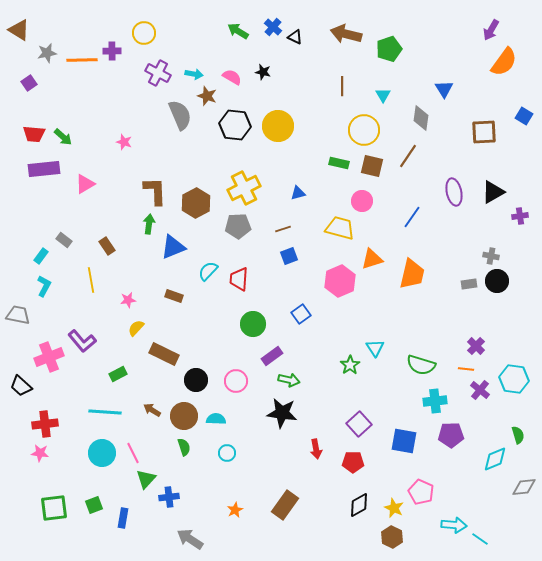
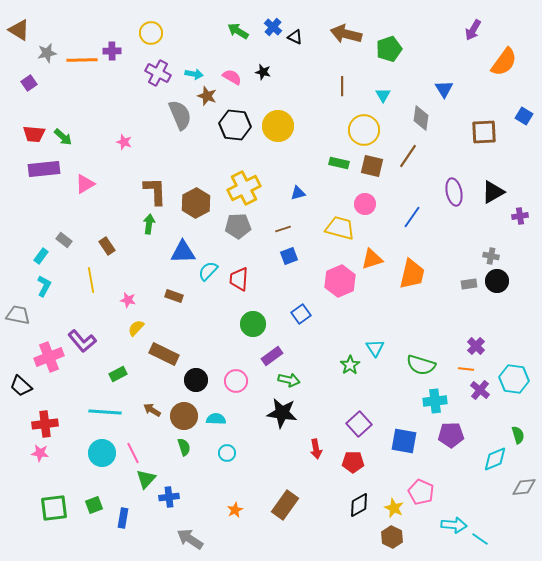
purple arrow at (491, 30): moved 18 px left
yellow circle at (144, 33): moved 7 px right
pink circle at (362, 201): moved 3 px right, 3 px down
blue triangle at (173, 247): moved 10 px right, 5 px down; rotated 20 degrees clockwise
pink star at (128, 300): rotated 21 degrees clockwise
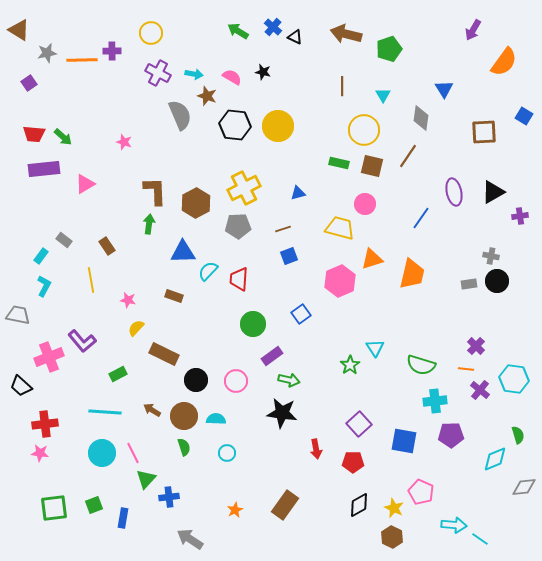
blue line at (412, 217): moved 9 px right, 1 px down
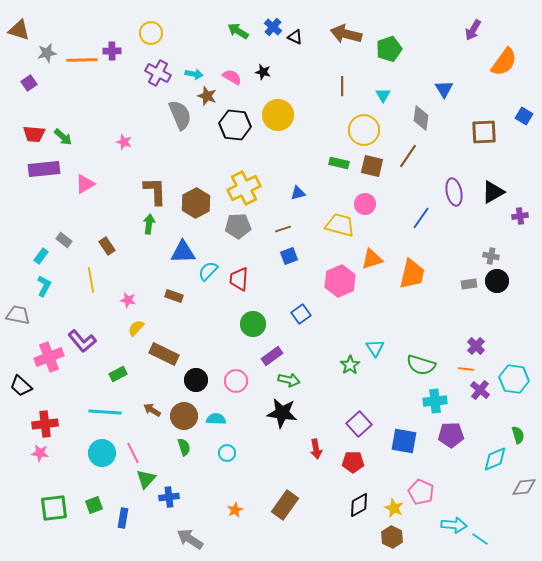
brown triangle at (19, 30): rotated 15 degrees counterclockwise
yellow circle at (278, 126): moved 11 px up
yellow trapezoid at (340, 228): moved 3 px up
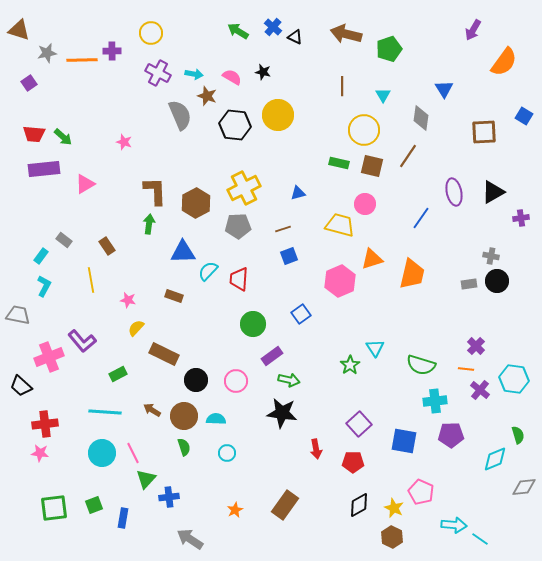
purple cross at (520, 216): moved 1 px right, 2 px down
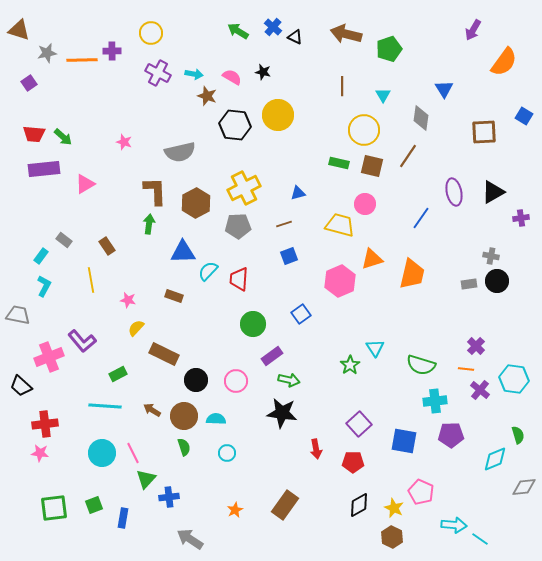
gray semicircle at (180, 115): moved 37 px down; rotated 100 degrees clockwise
brown line at (283, 229): moved 1 px right, 5 px up
cyan line at (105, 412): moved 6 px up
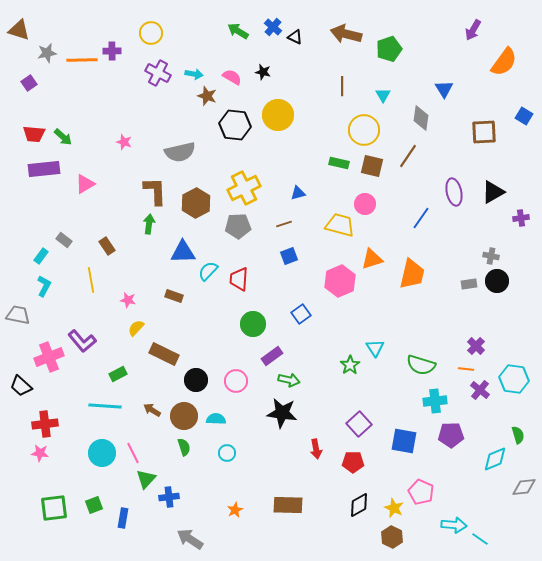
brown rectangle at (285, 505): moved 3 px right; rotated 56 degrees clockwise
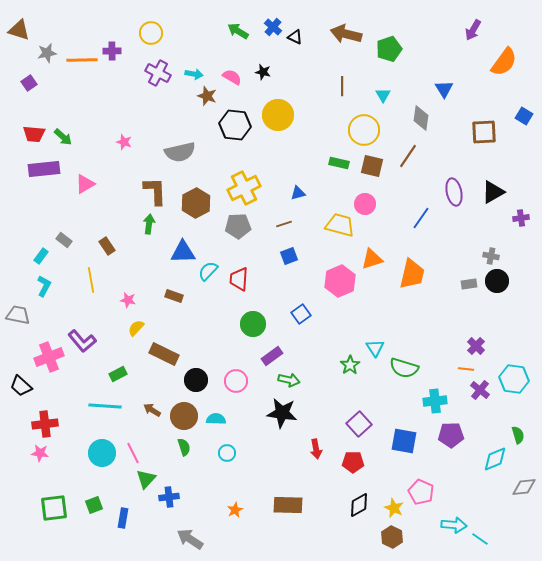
green semicircle at (421, 365): moved 17 px left, 3 px down
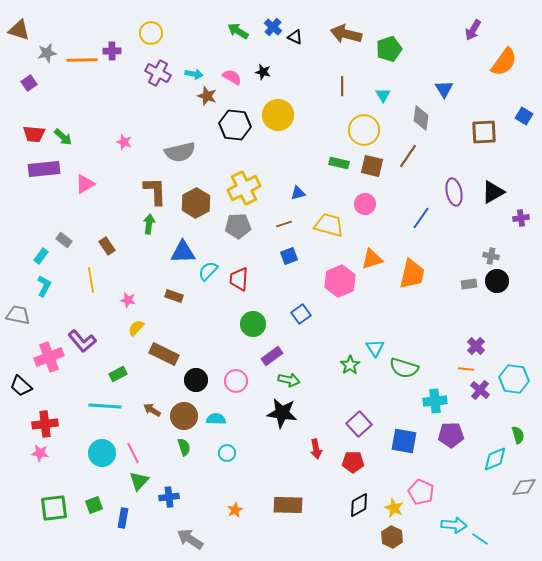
yellow trapezoid at (340, 225): moved 11 px left
green triangle at (146, 479): moved 7 px left, 2 px down
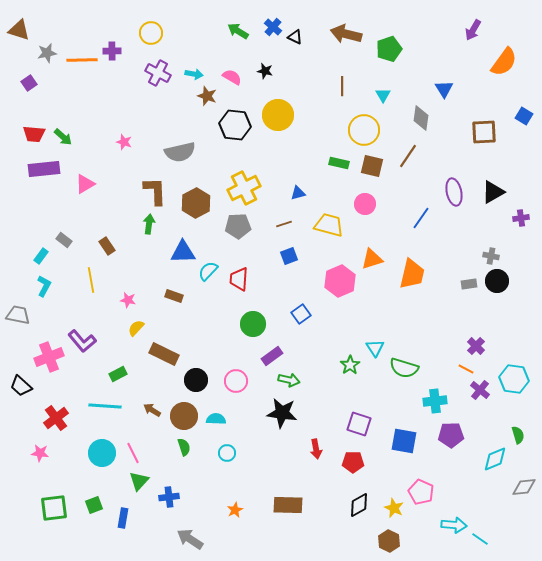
black star at (263, 72): moved 2 px right, 1 px up
orange line at (466, 369): rotated 21 degrees clockwise
red cross at (45, 424): moved 11 px right, 6 px up; rotated 30 degrees counterclockwise
purple square at (359, 424): rotated 30 degrees counterclockwise
brown hexagon at (392, 537): moved 3 px left, 4 px down
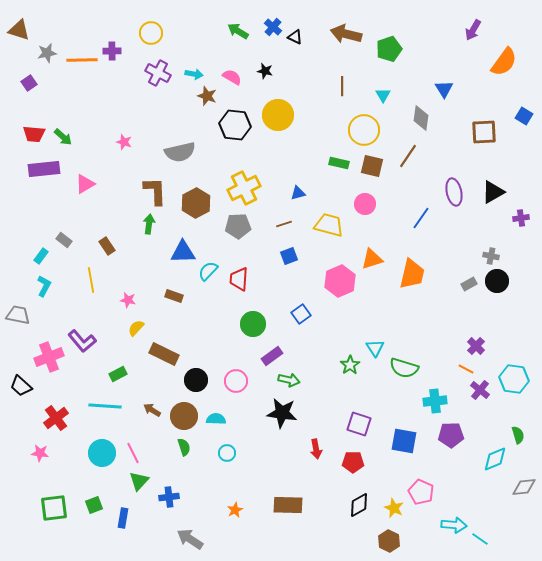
gray rectangle at (469, 284): rotated 21 degrees counterclockwise
